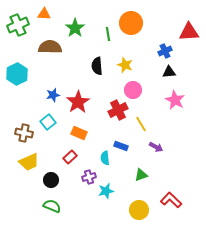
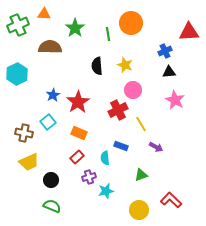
blue star: rotated 16 degrees counterclockwise
red rectangle: moved 7 px right
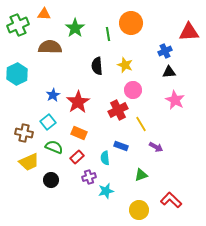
green semicircle: moved 2 px right, 59 px up
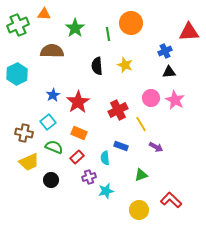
brown semicircle: moved 2 px right, 4 px down
pink circle: moved 18 px right, 8 px down
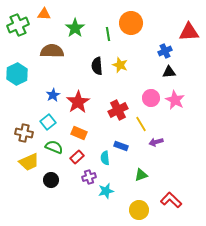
yellow star: moved 5 px left
purple arrow: moved 5 px up; rotated 136 degrees clockwise
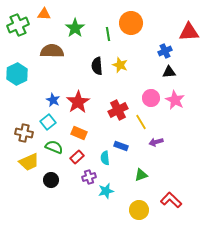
blue star: moved 5 px down; rotated 16 degrees counterclockwise
yellow line: moved 2 px up
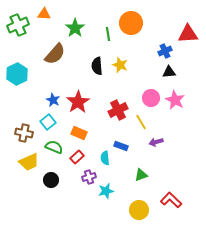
red triangle: moved 1 px left, 2 px down
brown semicircle: moved 3 px right, 3 px down; rotated 130 degrees clockwise
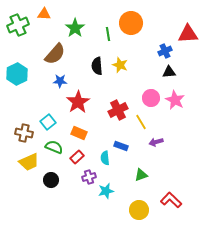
blue star: moved 7 px right, 19 px up; rotated 24 degrees counterclockwise
